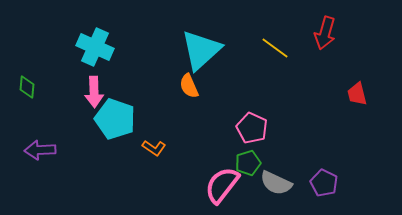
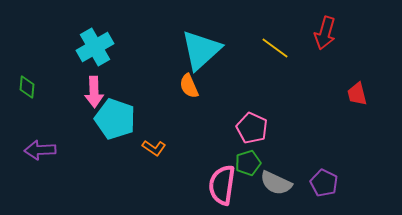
cyan cross: rotated 36 degrees clockwise
pink semicircle: rotated 30 degrees counterclockwise
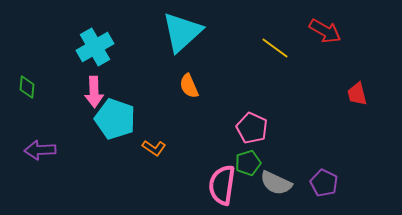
red arrow: moved 2 px up; rotated 76 degrees counterclockwise
cyan triangle: moved 19 px left, 18 px up
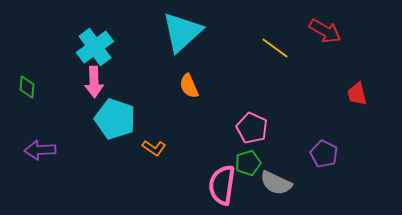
cyan cross: rotated 6 degrees counterclockwise
pink arrow: moved 10 px up
purple pentagon: moved 29 px up
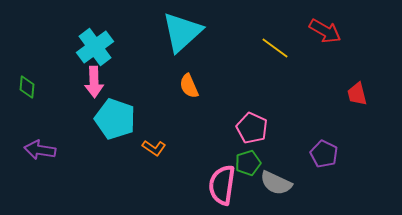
purple arrow: rotated 12 degrees clockwise
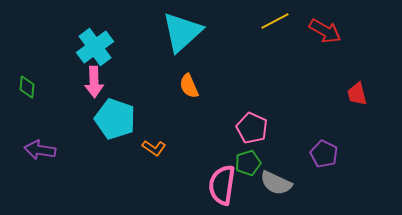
yellow line: moved 27 px up; rotated 64 degrees counterclockwise
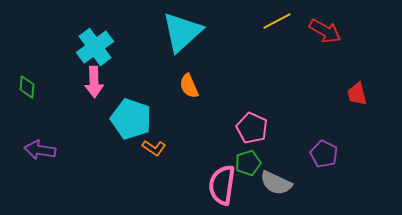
yellow line: moved 2 px right
cyan pentagon: moved 16 px right
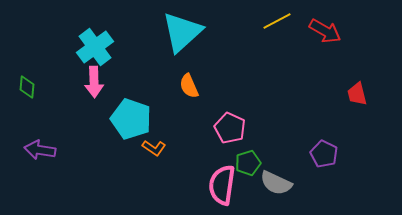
pink pentagon: moved 22 px left
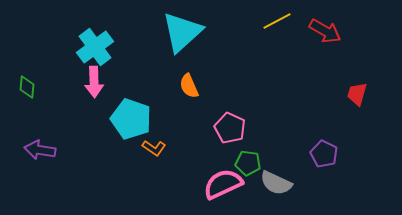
red trapezoid: rotated 30 degrees clockwise
green pentagon: rotated 25 degrees clockwise
pink semicircle: moved 1 px right, 1 px up; rotated 57 degrees clockwise
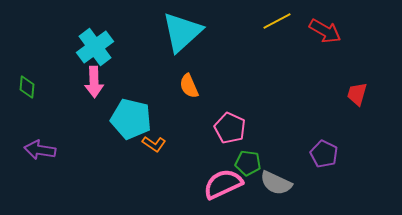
cyan pentagon: rotated 6 degrees counterclockwise
orange L-shape: moved 4 px up
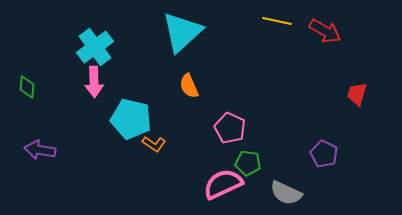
yellow line: rotated 40 degrees clockwise
gray semicircle: moved 10 px right, 10 px down
